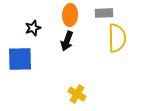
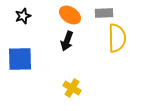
orange ellipse: rotated 60 degrees counterclockwise
black star: moved 10 px left, 12 px up
yellow cross: moved 5 px left, 6 px up
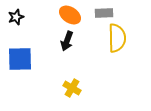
black star: moved 7 px left, 1 px down
